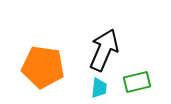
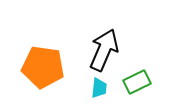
green rectangle: rotated 12 degrees counterclockwise
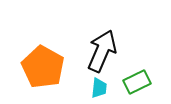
black arrow: moved 2 px left, 1 px down
orange pentagon: rotated 21 degrees clockwise
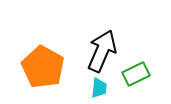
green rectangle: moved 1 px left, 8 px up
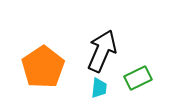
orange pentagon: rotated 9 degrees clockwise
green rectangle: moved 2 px right, 4 px down
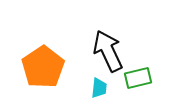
black arrow: moved 6 px right; rotated 48 degrees counterclockwise
green rectangle: rotated 12 degrees clockwise
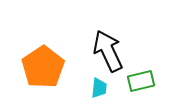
green rectangle: moved 3 px right, 3 px down
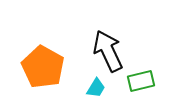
orange pentagon: rotated 9 degrees counterclockwise
cyan trapezoid: moved 3 px left; rotated 25 degrees clockwise
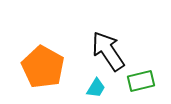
black arrow: rotated 9 degrees counterclockwise
